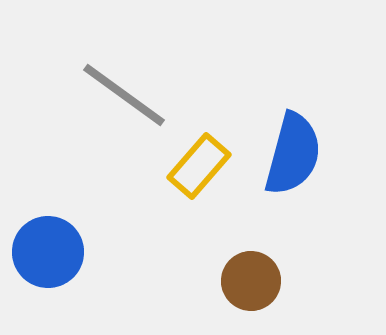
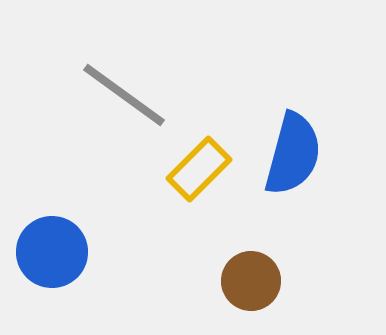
yellow rectangle: moved 3 px down; rotated 4 degrees clockwise
blue circle: moved 4 px right
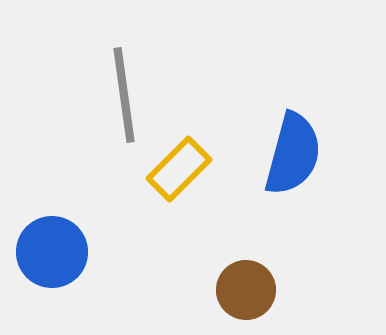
gray line: rotated 46 degrees clockwise
yellow rectangle: moved 20 px left
brown circle: moved 5 px left, 9 px down
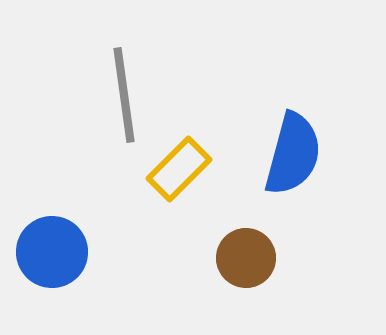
brown circle: moved 32 px up
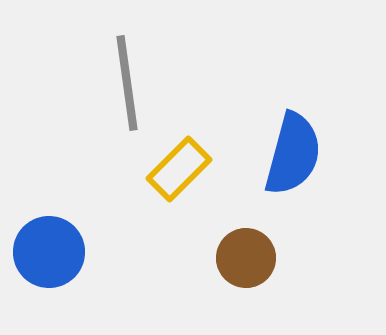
gray line: moved 3 px right, 12 px up
blue circle: moved 3 px left
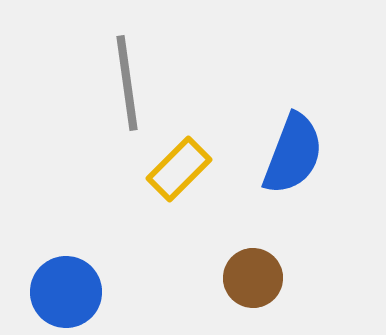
blue semicircle: rotated 6 degrees clockwise
blue circle: moved 17 px right, 40 px down
brown circle: moved 7 px right, 20 px down
